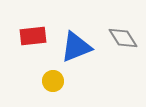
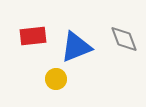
gray diamond: moved 1 px right, 1 px down; rotated 12 degrees clockwise
yellow circle: moved 3 px right, 2 px up
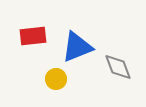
gray diamond: moved 6 px left, 28 px down
blue triangle: moved 1 px right
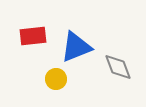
blue triangle: moved 1 px left
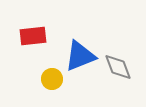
blue triangle: moved 4 px right, 9 px down
yellow circle: moved 4 px left
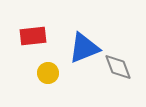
blue triangle: moved 4 px right, 8 px up
yellow circle: moved 4 px left, 6 px up
